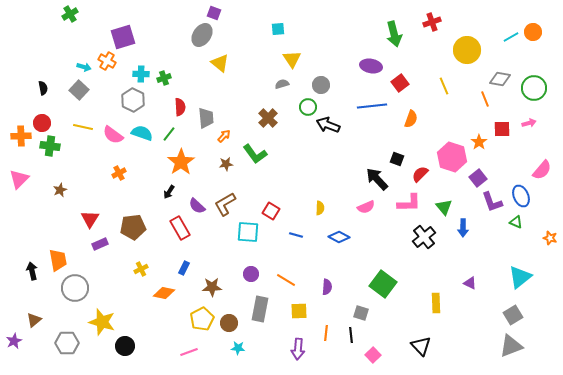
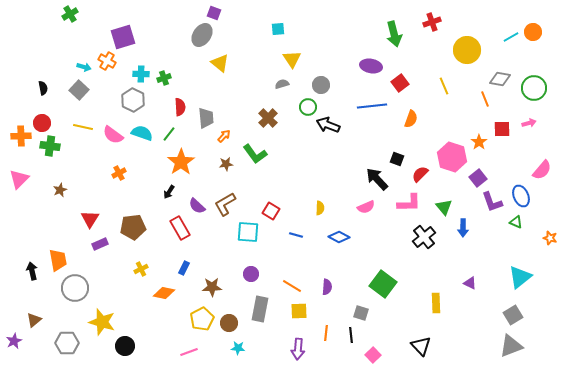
orange line at (286, 280): moved 6 px right, 6 px down
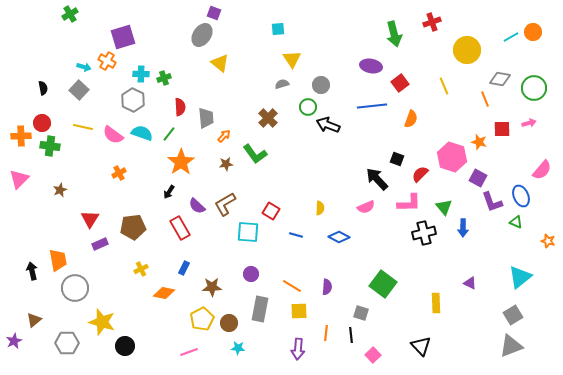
orange star at (479, 142): rotated 21 degrees counterclockwise
purple square at (478, 178): rotated 24 degrees counterclockwise
black cross at (424, 237): moved 4 px up; rotated 25 degrees clockwise
orange star at (550, 238): moved 2 px left, 3 px down
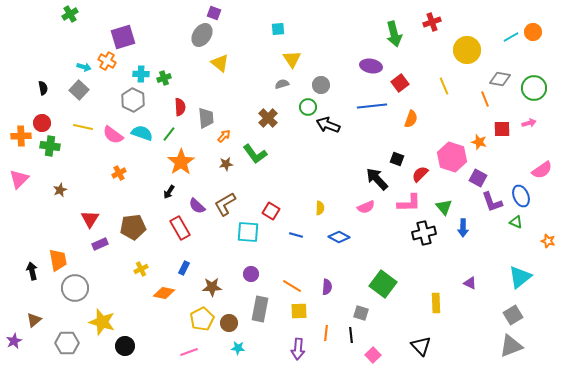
pink semicircle at (542, 170): rotated 15 degrees clockwise
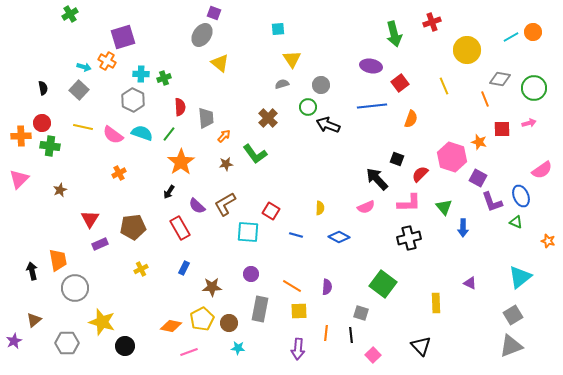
black cross at (424, 233): moved 15 px left, 5 px down
orange diamond at (164, 293): moved 7 px right, 33 px down
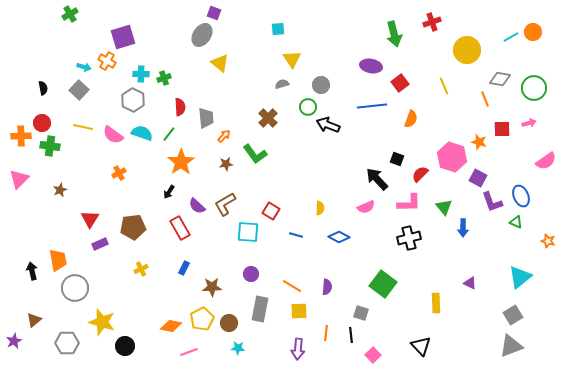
pink semicircle at (542, 170): moved 4 px right, 9 px up
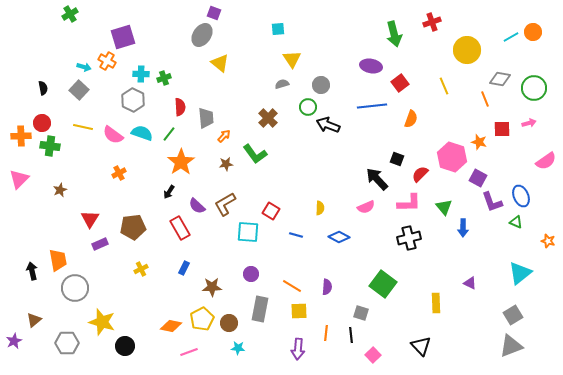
cyan triangle at (520, 277): moved 4 px up
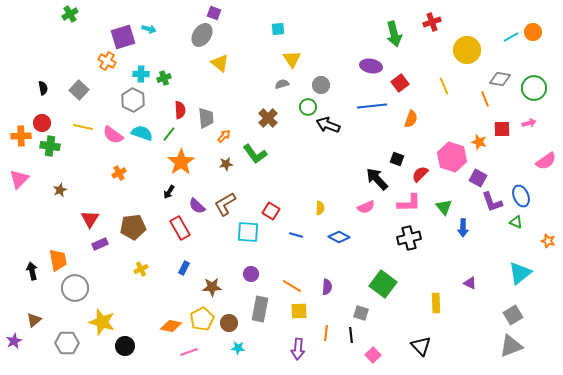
cyan arrow at (84, 67): moved 65 px right, 38 px up
red semicircle at (180, 107): moved 3 px down
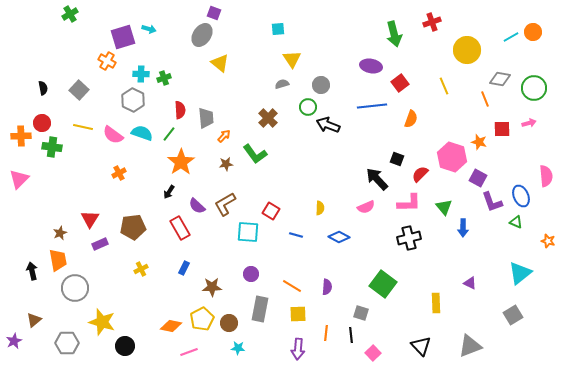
green cross at (50, 146): moved 2 px right, 1 px down
pink semicircle at (546, 161): moved 15 px down; rotated 60 degrees counterclockwise
brown star at (60, 190): moved 43 px down
yellow square at (299, 311): moved 1 px left, 3 px down
gray triangle at (511, 346): moved 41 px left
pink square at (373, 355): moved 2 px up
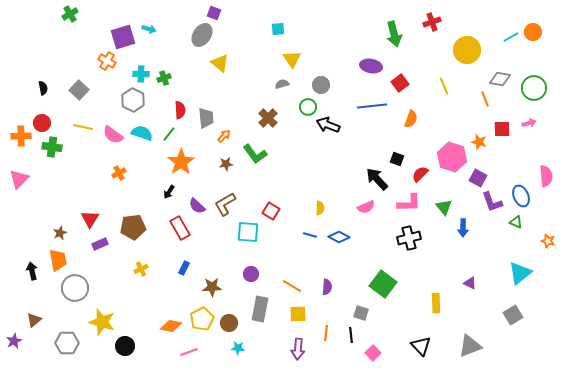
blue line at (296, 235): moved 14 px right
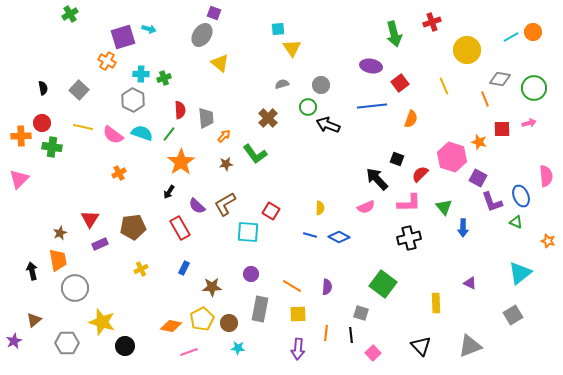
yellow triangle at (292, 59): moved 11 px up
